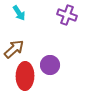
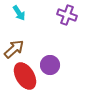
red ellipse: rotated 32 degrees counterclockwise
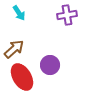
purple cross: rotated 30 degrees counterclockwise
red ellipse: moved 3 px left, 1 px down
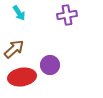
red ellipse: rotated 68 degrees counterclockwise
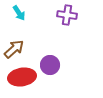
purple cross: rotated 18 degrees clockwise
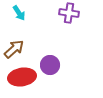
purple cross: moved 2 px right, 2 px up
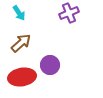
purple cross: rotated 30 degrees counterclockwise
brown arrow: moved 7 px right, 6 px up
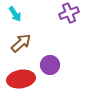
cyan arrow: moved 4 px left, 1 px down
red ellipse: moved 1 px left, 2 px down
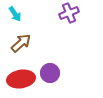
purple circle: moved 8 px down
